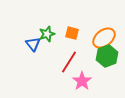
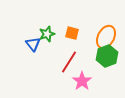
orange ellipse: moved 2 px right, 1 px up; rotated 25 degrees counterclockwise
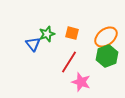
orange ellipse: rotated 25 degrees clockwise
pink star: moved 1 px left, 1 px down; rotated 18 degrees counterclockwise
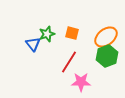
pink star: rotated 18 degrees counterclockwise
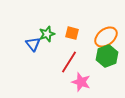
pink star: rotated 18 degrees clockwise
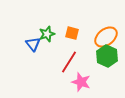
green hexagon: rotated 15 degrees counterclockwise
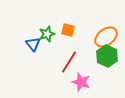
orange square: moved 4 px left, 3 px up
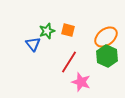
green star: moved 3 px up
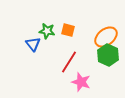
green star: rotated 28 degrees clockwise
green hexagon: moved 1 px right, 1 px up
